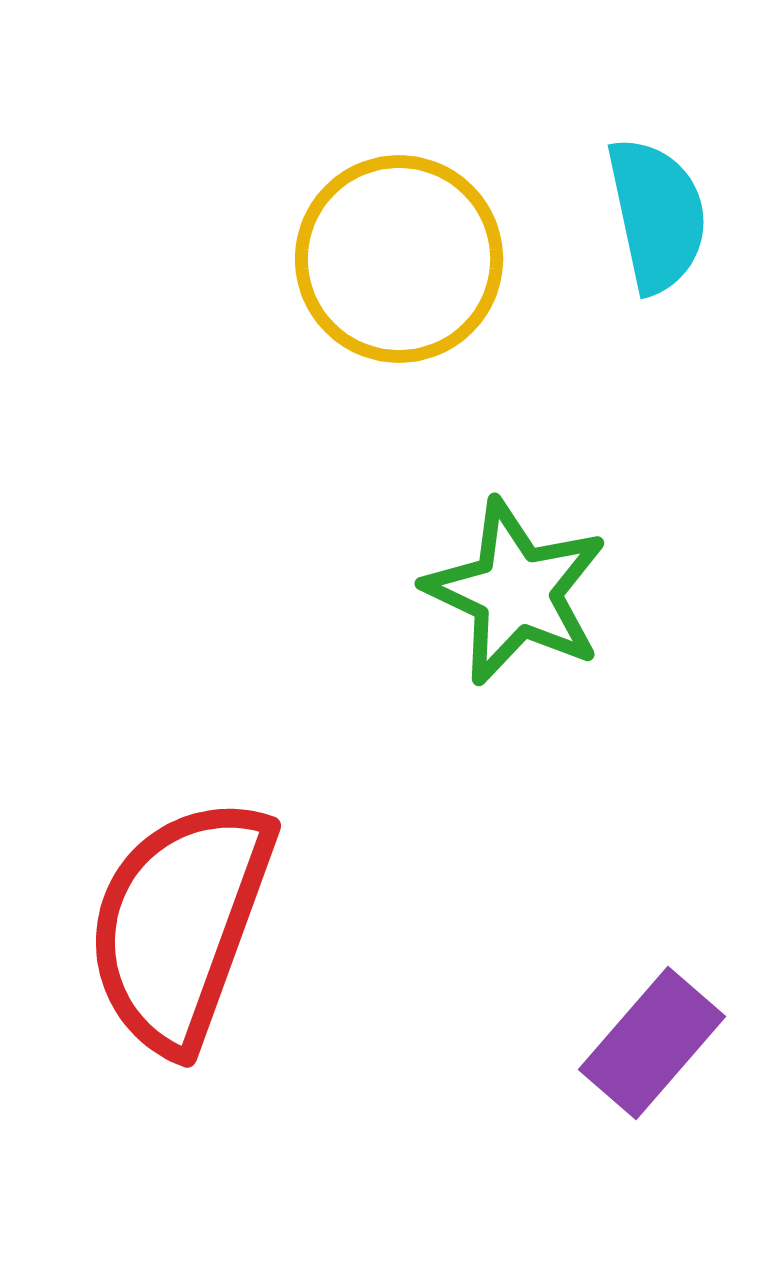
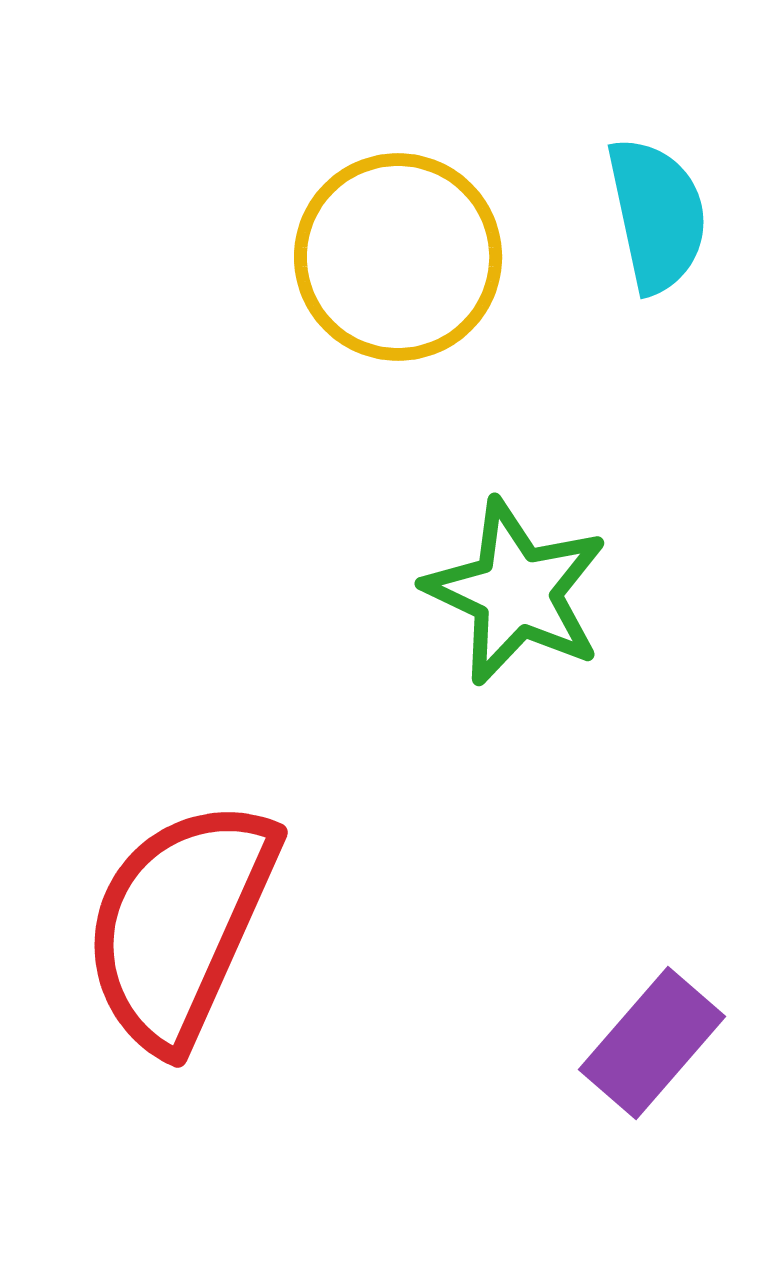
yellow circle: moved 1 px left, 2 px up
red semicircle: rotated 4 degrees clockwise
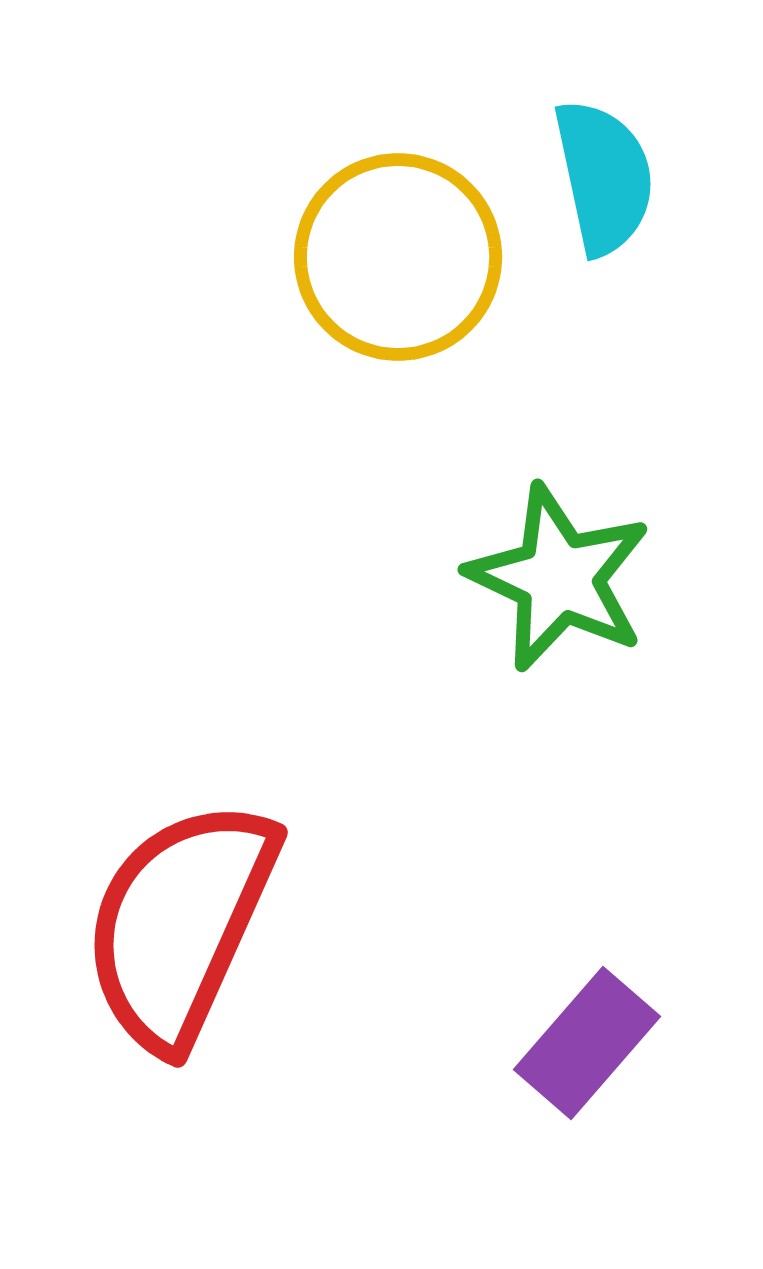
cyan semicircle: moved 53 px left, 38 px up
green star: moved 43 px right, 14 px up
purple rectangle: moved 65 px left
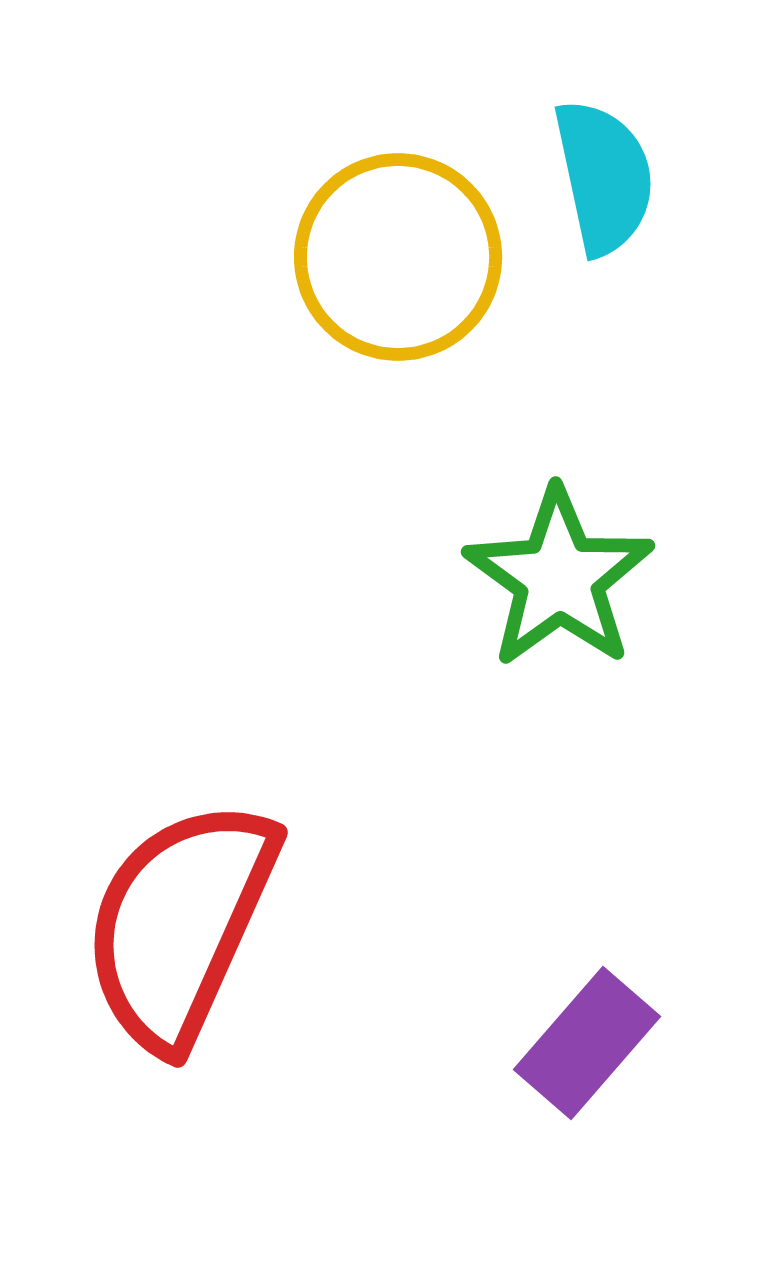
green star: rotated 11 degrees clockwise
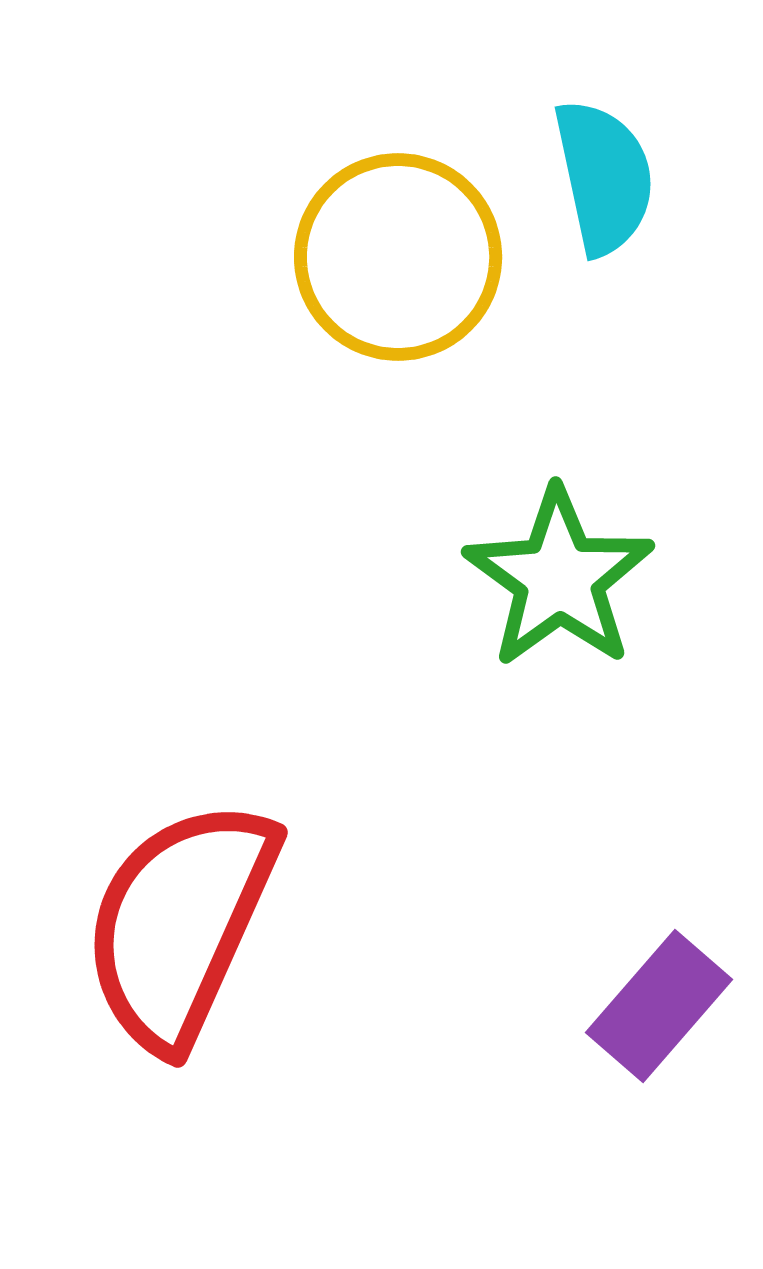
purple rectangle: moved 72 px right, 37 px up
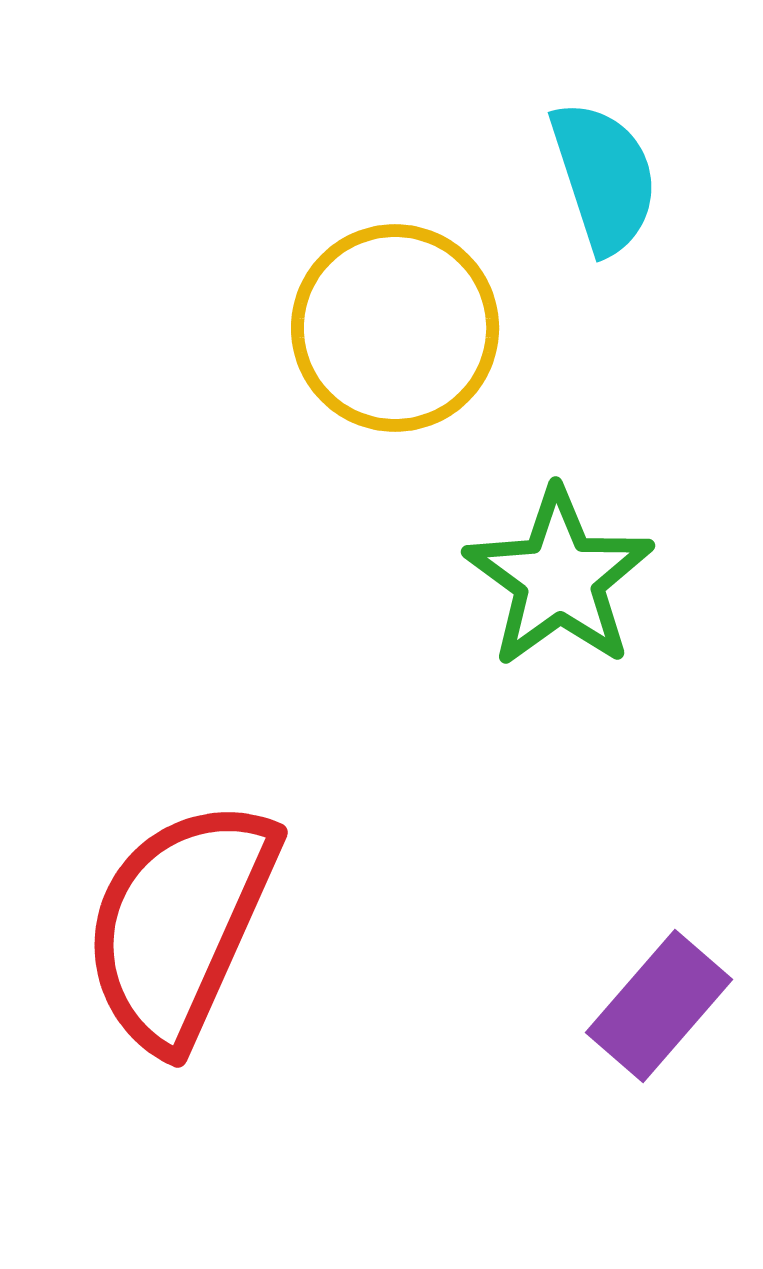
cyan semicircle: rotated 6 degrees counterclockwise
yellow circle: moved 3 px left, 71 px down
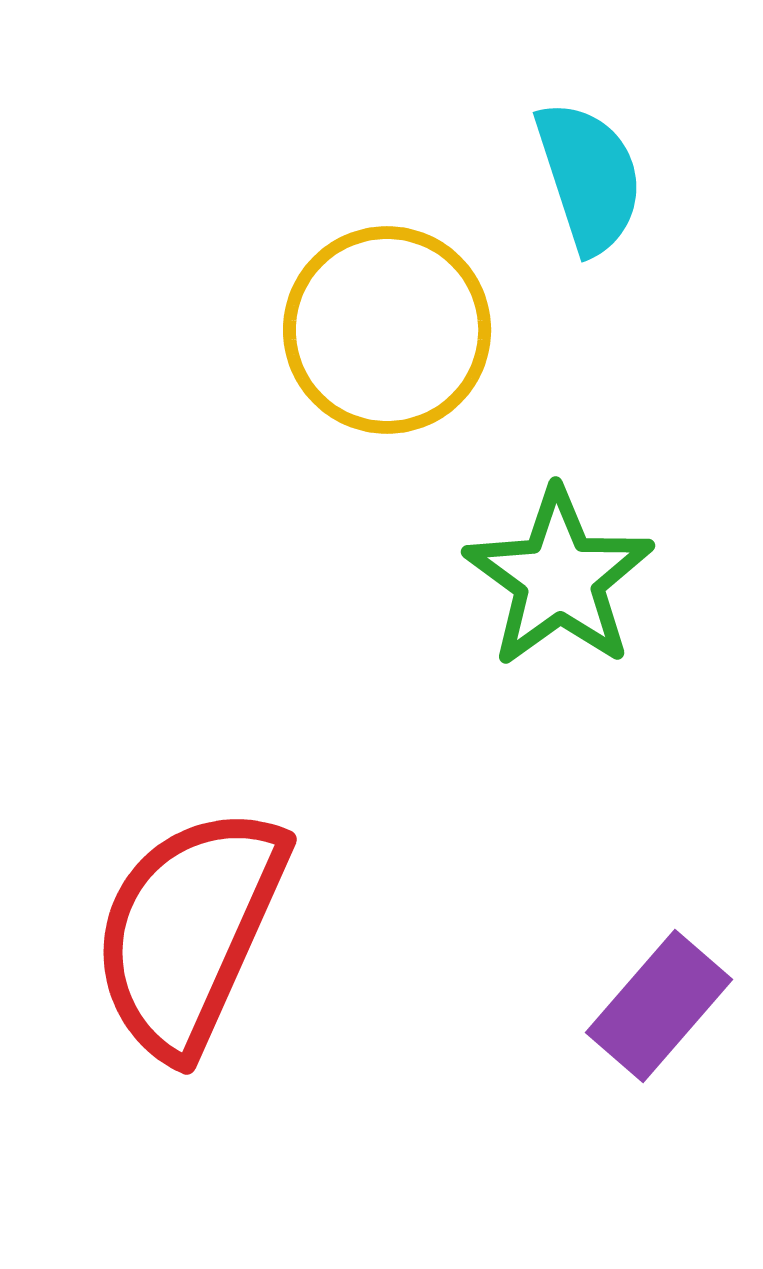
cyan semicircle: moved 15 px left
yellow circle: moved 8 px left, 2 px down
red semicircle: moved 9 px right, 7 px down
